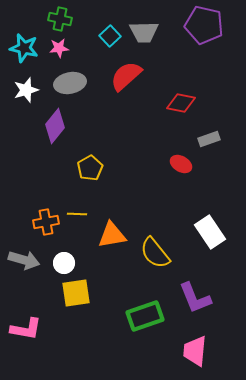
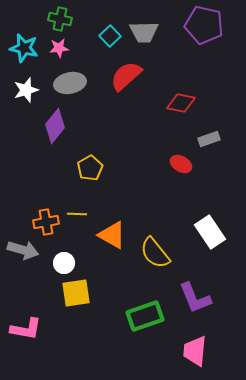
orange triangle: rotated 40 degrees clockwise
gray arrow: moved 1 px left, 10 px up
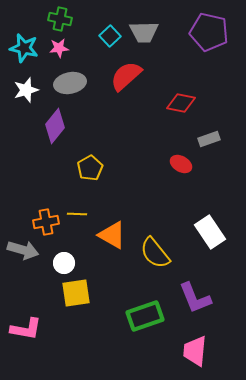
purple pentagon: moved 5 px right, 7 px down
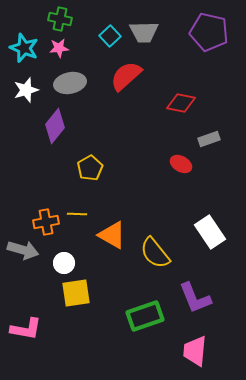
cyan star: rotated 8 degrees clockwise
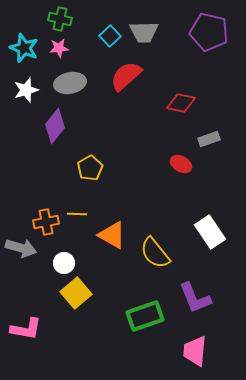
gray arrow: moved 2 px left, 2 px up
yellow square: rotated 32 degrees counterclockwise
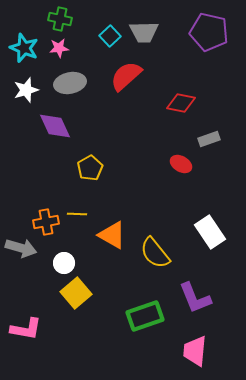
purple diamond: rotated 64 degrees counterclockwise
